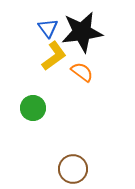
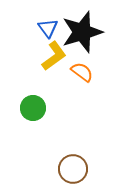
black star: rotated 9 degrees counterclockwise
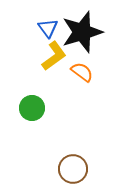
green circle: moved 1 px left
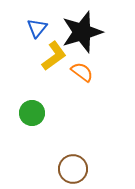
blue triangle: moved 11 px left; rotated 15 degrees clockwise
green circle: moved 5 px down
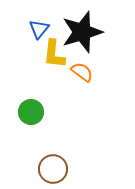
blue triangle: moved 2 px right, 1 px down
yellow L-shape: moved 2 px up; rotated 132 degrees clockwise
green circle: moved 1 px left, 1 px up
brown circle: moved 20 px left
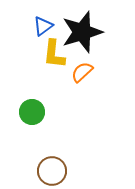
blue triangle: moved 4 px right, 3 px up; rotated 15 degrees clockwise
orange semicircle: rotated 80 degrees counterclockwise
green circle: moved 1 px right
brown circle: moved 1 px left, 2 px down
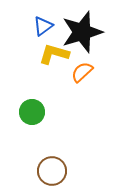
yellow L-shape: rotated 100 degrees clockwise
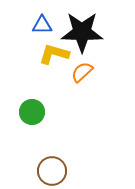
blue triangle: moved 1 px left, 1 px up; rotated 35 degrees clockwise
black star: rotated 18 degrees clockwise
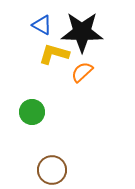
blue triangle: rotated 30 degrees clockwise
brown circle: moved 1 px up
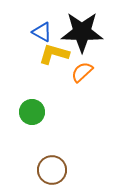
blue triangle: moved 7 px down
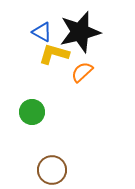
black star: moved 2 px left; rotated 15 degrees counterclockwise
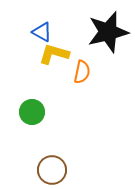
black star: moved 28 px right
orange semicircle: rotated 145 degrees clockwise
